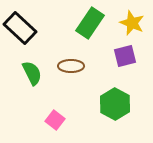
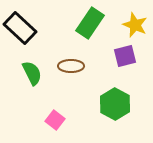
yellow star: moved 3 px right, 2 px down
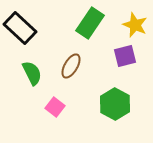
brown ellipse: rotated 60 degrees counterclockwise
pink square: moved 13 px up
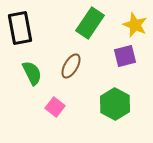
black rectangle: rotated 36 degrees clockwise
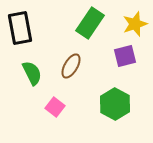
yellow star: moved 1 px up; rotated 30 degrees clockwise
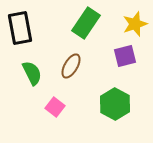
green rectangle: moved 4 px left
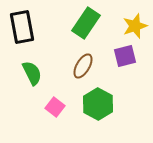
yellow star: moved 2 px down
black rectangle: moved 2 px right, 1 px up
brown ellipse: moved 12 px right
green hexagon: moved 17 px left
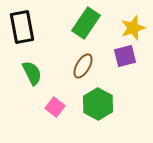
yellow star: moved 2 px left, 2 px down
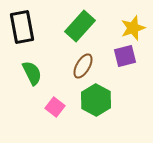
green rectangle: moved 6 px left, 3 px down; rotated 8 degrees clockwise
green hexagon: moved 2 px left, 4 px up
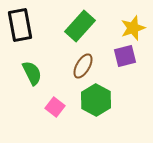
black rectangle: moved 2 px left, 2 px up
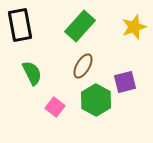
yellow star: moved 1 px right, 1 px up
purple square: moved 26 px down
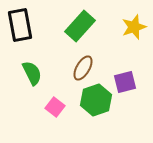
brown ellipse: moved 2 px down
green hexagon: rotated 12 degrees clockwise
